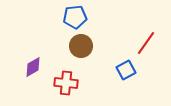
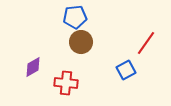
brown circle: moved 4 px up
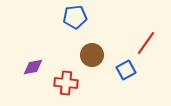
brown circle: moved 11 px right, 13 px down
purple diamond: rotated 20 degrees clockwise
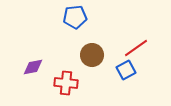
red line: moved 10 px left, 5 px down; rotated 20 degrees clockwise
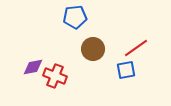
brown circle: moved 1 px right, 6 px up
blue square: rotated 18 degrees clockwise
red cross: moved 11 px left, 7 px up; rotated 15 degrees clockwise
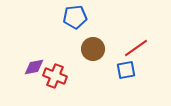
purple diamond: moved 1 px right
